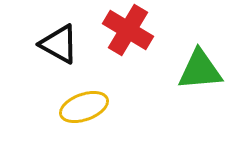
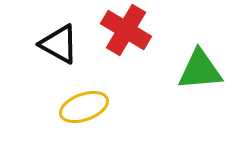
red cross: moved 2 px left
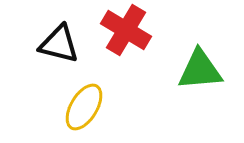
black triangle: rotated 15 degrees counterclockwise
yellow ellipse: rotated 39 degrees counterclockwise
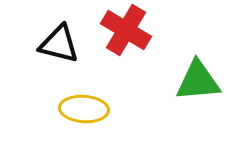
green triangle: moved 2 px left, 11 px down
yellow ellipse: moved 2 px down; rotated 63 degrees clockwise
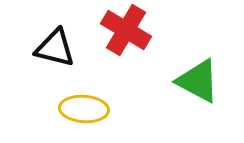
black triangle: moved 4 px left, 4 px down
green triangle: rotated 33 degrees clockwise
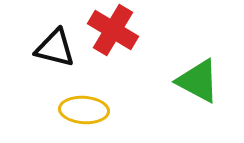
red cross: moved 13 px left
yellow ellipse: moved 1 px down
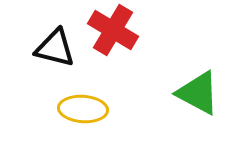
green triangle: moved 12 px down
yellow ellipse: moved 1 px left, 1 px up
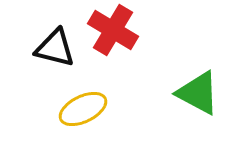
yellow ellipse: rotated 30 degrees counterclockwise
